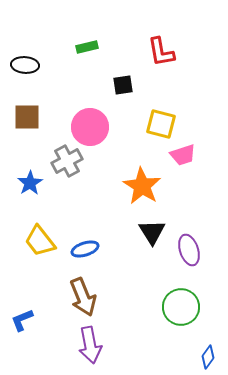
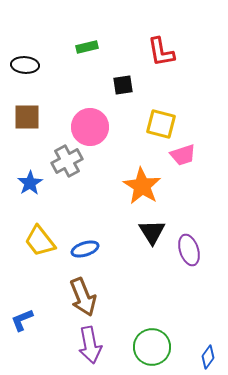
green circle: moved 29 px left, 40 px down
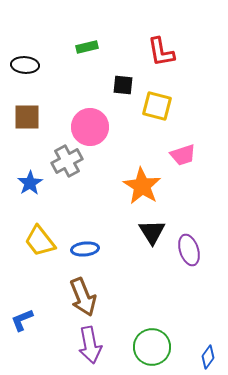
black square: rotated 15 degrees clockwise
yellow square: moved 4 px left, 18 px up
blue ellipse: rotated 12 degrees clockwise
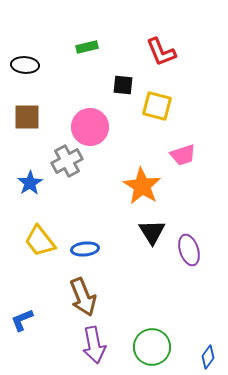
red L-shape: rotated 12 degrees counterclockwise
purple arrow: moved 4 px right
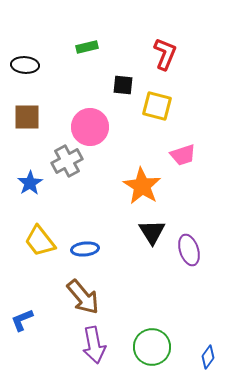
red L-shape: moved 4 px right, 2 px down; rotated 136 degrees counterclockwise
brown arrow: rotated 18 degrees counterclockwise
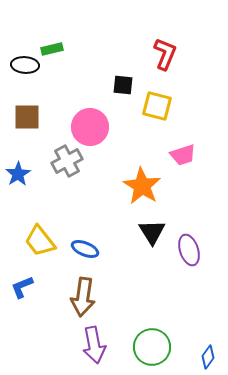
green rectangle: moved 35 px left, 2 px down
blue star: moved 12 px left, 9 px up
blue ellipse: rotated 28 degrees clockwise
brown arrow: rotated 48 degrees clockwise
blue L-shape: moved 33 px up
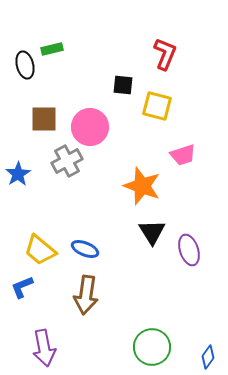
black ellipse: rotated 72 degrees clockwise
brown square: moved 17 px right, 2 px down
orange star: rotated 12 degrees counterclockwise
yellow trapezoid: moved 9 px down; rotated 12 degrees counterclockwise
brown arrow: moved 3 px right, 2 px up
purple arrow: moved 50 px left, 3 px down
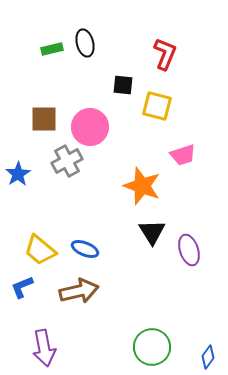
black ellipse: moved 60 px right, 22 px up
brown arrow: moved 7 px left, 4 px up; rotated 111 degrees counterclockwise
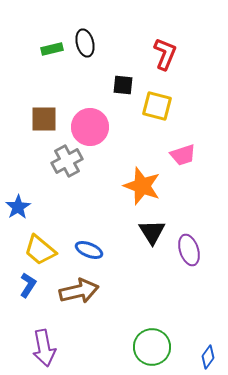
blue star: moved 33 px down
blue ellipse: moved 4 px right, 1 px down
blue L-shape: moved 6 px right, 2 px up; rotated 145 degrees clockwise
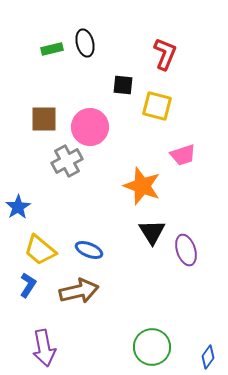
purple ellipse: moved 3 px left
